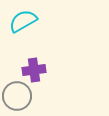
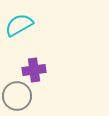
cyan semicircle: moved 4 px left, 4 px down
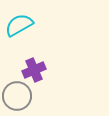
purple cross: rotated 15 degrees counterclockwise
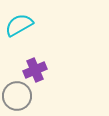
purple cross: moved 1 px right
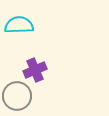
cyan semicircle: rotated 28 degrees clockwise
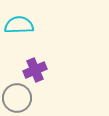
gray circle: moved 2 px down
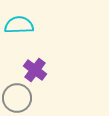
purple cross: rotated 30 degrees counterclockwise
